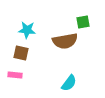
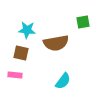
brown semicircle: moved 9 px left, 2 px down
cyan semicircle: moved 6 px left, 2 px up
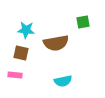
cyan star: moved 1 px left
cyan semicircle: rotated 42 degrees clockwise
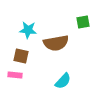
cyan star: moved 2 px right
brown square: moved 3 px down
cyan semicircle: rotated 36 degrees counterclockwise
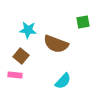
brown semicircle: moved 1 px down; rotated 30 degrees clockwise
brown square: rotated 28 degrees clockwise
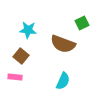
green square: moved 1 px left, 1 px down; rotated 16 degrees counterclockwise
brown semicircle: moved 7 px right
pink rectangle: moved 2 px down
cyan semicircle: rotated 18 degrees counterclockwise
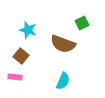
cyan star: rotated 12 degrees clockwise
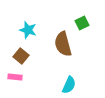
brown semicircle: rotated 55 degrees clockwise
cyan semicircle: moved 6 px right, 4 px down
